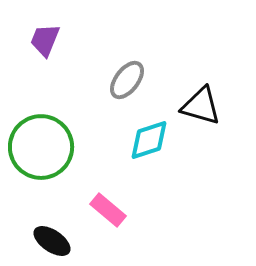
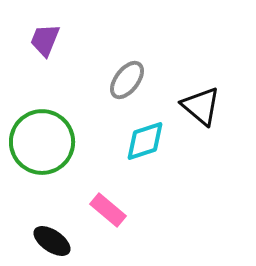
black triangle: rotated 24 degrees clockwise
cyan diamond: moved 4 px left, 1 px down
green circle: moved 1 px right, 5 px up
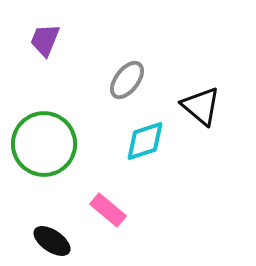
green circle: moved 2 px right, 2 px down
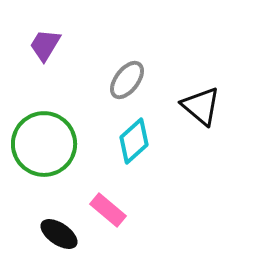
purple trapezoid: moved 5 px down; rotated 9 degrees clockwise
cyan diamond: moved 11 px left; rotated 24 degrees counterclockwise
black ellipse: moved 7 px right, 7 px up
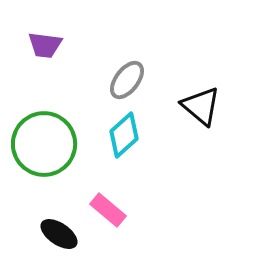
purple trapezoid: rotated 114 degrees counterclockwise
cyan diamond: moved 10 px left, 6 px up
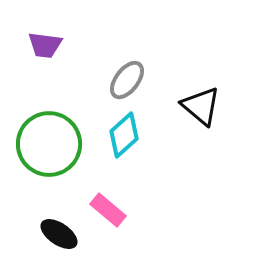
green circle: moved 5 px right
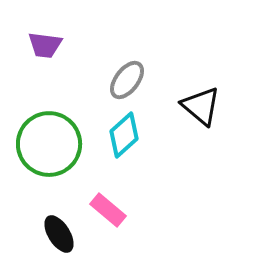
black ellipse: rotated 24 degrees clockwise
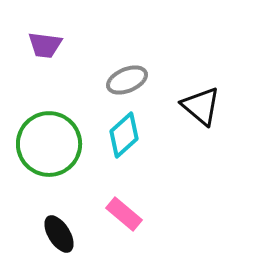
gray ellipse: rotated 30 degrees clockwise
pink rectangle: moved 16 px right, 4 px down
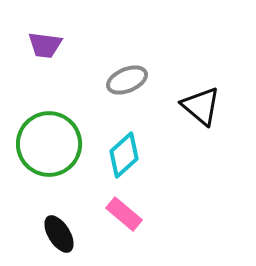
cyan diamond: moved 20 px down
